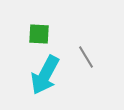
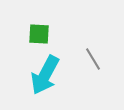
gray line: moved 7 px right, 2 px down
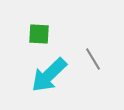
cyan arrow: moved 4 px right; rotated 18 degrees clockwise
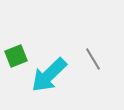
green square: moved 23 px left, 22 px down; rotated 25 degrees counterclockwise
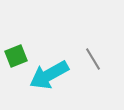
cyan arrow: rotated 15 degrees clockwise
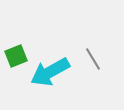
cyan arrow: moved 1 px right, 3 px up
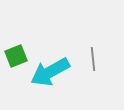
gray line: rotated 25 degrees clockwise
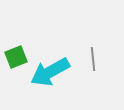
green square: moved 1 px down
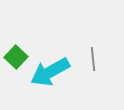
green square: rotated 25 degrees counterclockwise
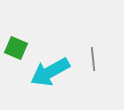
green square: moved 9 px up; rotated 20 degrees counterclockwise
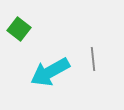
green square: moved 3 px right, 19 px up; rotated 15 degrees clockwise
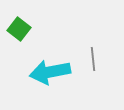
cyan arrow: rotated 18 degrees clockwise
